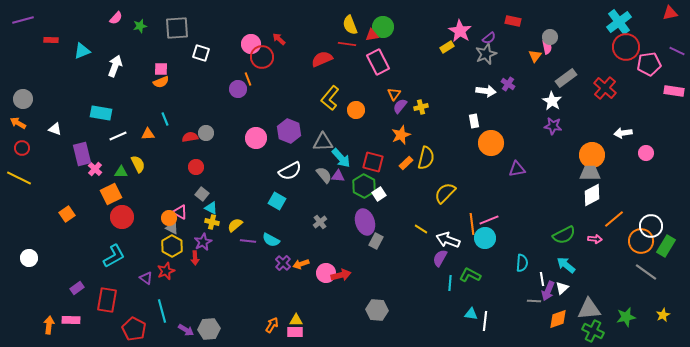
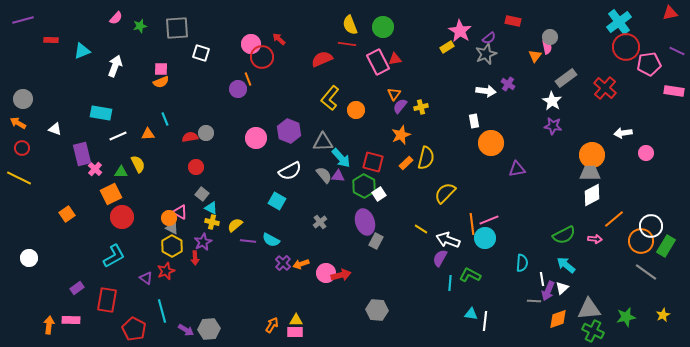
red triangle at (372, 35): moved 23 px right, 24 px down
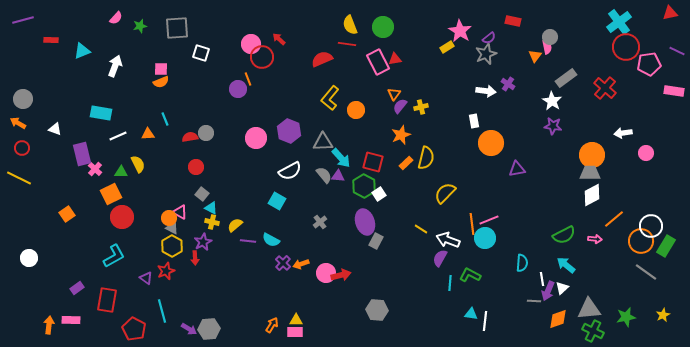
purple arrow at (186, 330): moved 3 px right, 1 px up
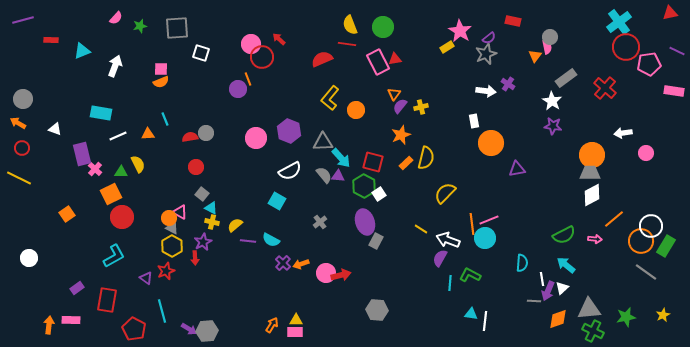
gray hexagon at (209, 329): moved 2 px left, 2 px down
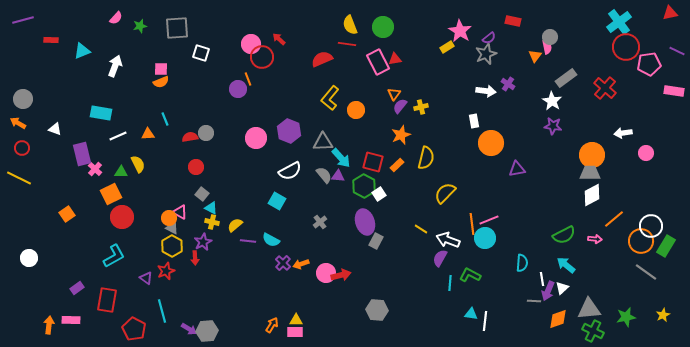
orange rectangle at (406, 163): moved 9 px left, 2 px down
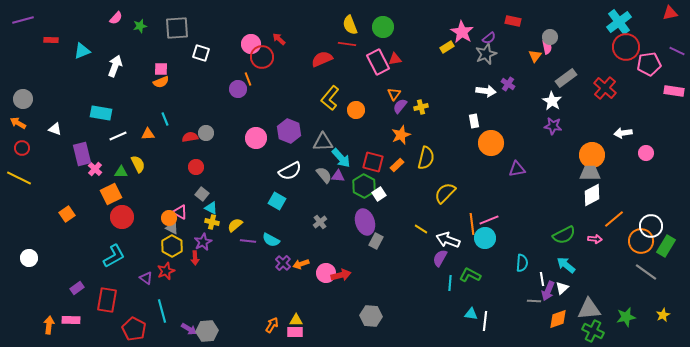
pink star at (460, 31): moved 2 px right, 1 px down
gray hexagon at (377, 310): moved 6 px left, 6 px down
